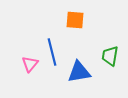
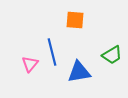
green trapezoid: moved 2 px right, 1 px up; rotated 130 degrees counterclockwise
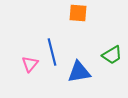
orange square: moved 3 px right, 7 px up
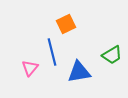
orange square: moved 12 px left, 11 px down; rotated 30 degrees counterclockwise
pink triangle: moved 4 px down
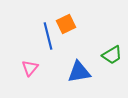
blue line: moved 4 px left, 16 px up
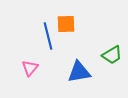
orange square: rotated 24 degrees clockwise
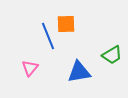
blue line: rotated 8 degrees counterclockwise
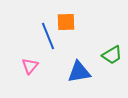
orange square: moved 2 px up
pink triangle: moved 2 px up
